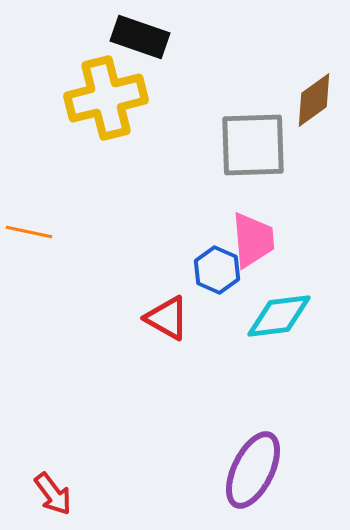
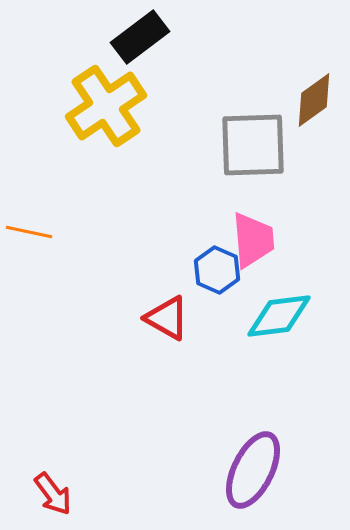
black rectangle: rotated 56 degrees counterclockwise
yellow cross: moved 8 px down; rotated 20 degrees counterclockwise
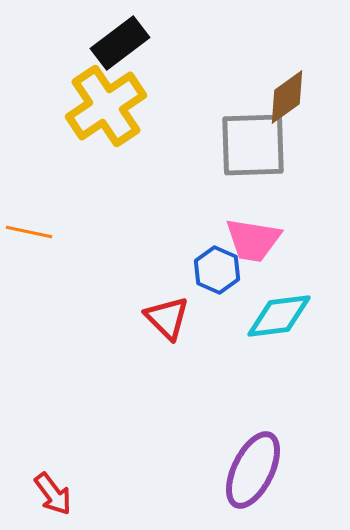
black rectangle: moved 20 px left, 6 px down
brown diamond: moved 27 px left, 3 px up
pink trapezoid: rotated 104 degrees clockwise
red triangle: rotated 15 degrees clockwise
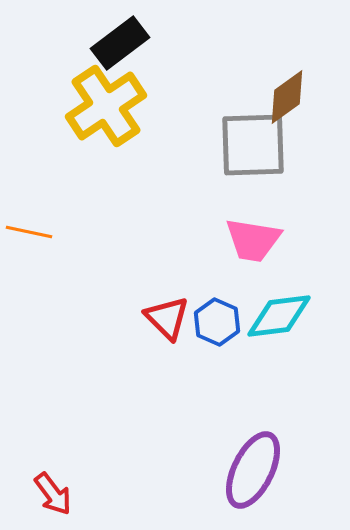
blue hexagon: moved 52 px down
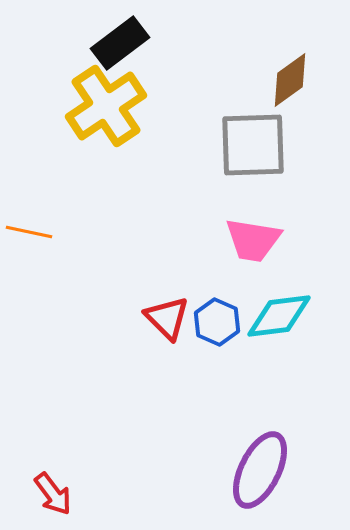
brown diamond: moved 3 px right, 17 px up
purple ellipse: moved 7 px right
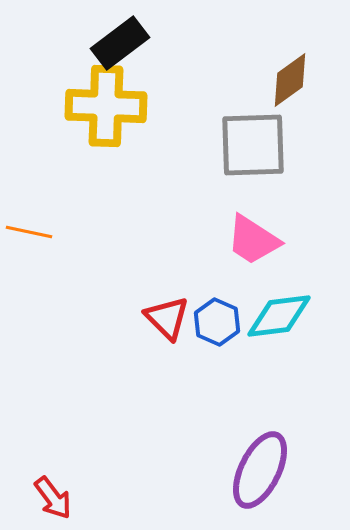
yellow cross: rotated 36 degrees clockwise
pink trapezoid: rotated 24 degrees clockwise
red arrow: moved 4 px down
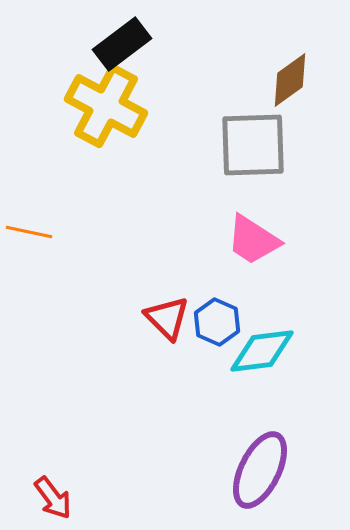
black rectangle: moved 2 px right, 1 px down
yellow cross: rotated 26 degrees clockwise
cyan diamond: moved 17 px left, 35 px down
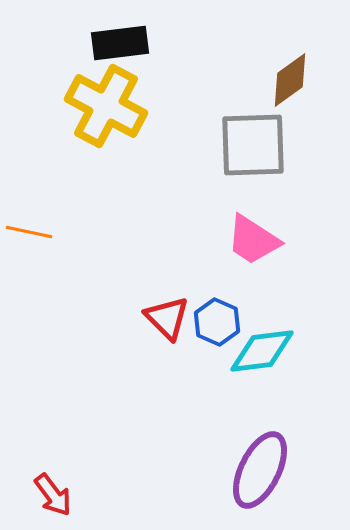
black rectangle: moved 2 px left, 1 px up; rotated 30 degrees clockwise
red arrow: moved 3 px up
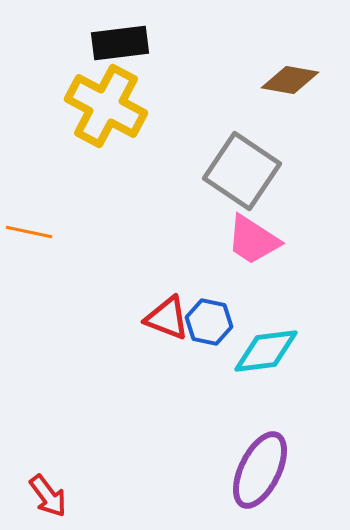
brown diamond: rotated 46 degrees clockwise
gray square: moved 11 px left, 26 px down; rotated 36 degrees clockwise
red triangle: rotated 24 degrees counterclockwise
blue hexagon: moved 8 px left; rotated 12 degrees counterclockwise
cyan diamond: moved 4 px right
red arrow: moved 5 px left, 1 px down
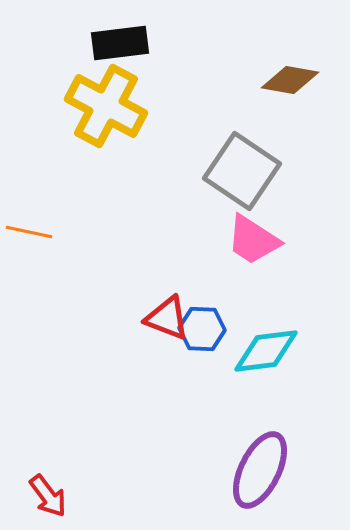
blue hexagon: moved 7 px left, 7 px down; rotated 9 degrees counterclockwise
